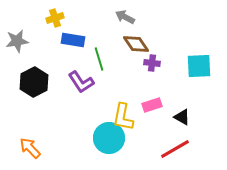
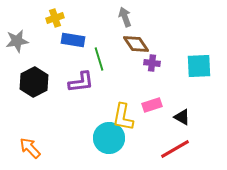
gray arrow: rotated 42 degrees clockwise
purple L-shape: rotated 64 degrees counterclockwise
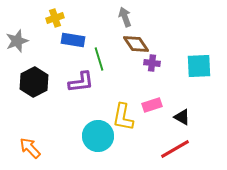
gray star: rotated 10 degrees counterclockwise
cyan circle: moved 11 px left, 2 px up
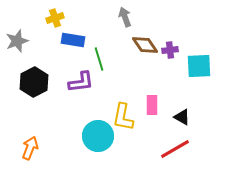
brown diamond: moved 9 px right, 1 px down
purple cross: moved 18 px right, 13 px up; rotated 14 degrees counterclockwise
pink rectangle: rotated 72 degrees counterclockwise
orange arrow: rotated 65 degrees clockwise
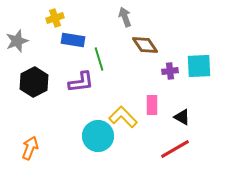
purple cross: moved 21 px down
yellow L-shape: rotated 124 degrees clockwise
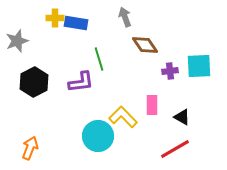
yellow cross: rotated 18 degrees clockwise
blue rectangle: moved 3 px right, 17 px up
